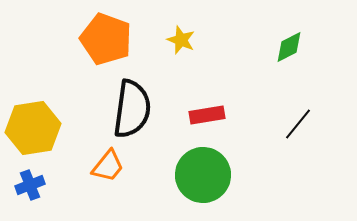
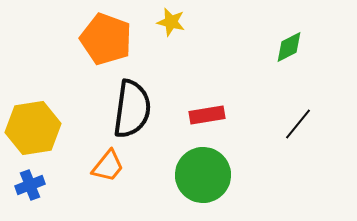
yellow star: moved 10 px left, 18 px up; rotated 8 degrees counterclockwise
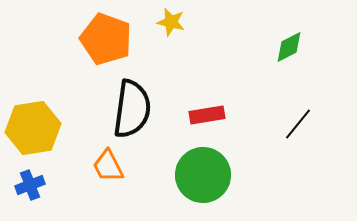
orange trapezoid: rotated 114 degrees clockwise
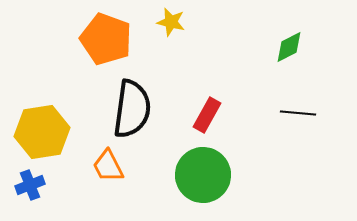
red rectangle: rotated 52 degrees counterclockwise
black line: moved 11 px up; rotated 56 degrees clockwise
yellow hexagon: moved 9 px right, 4 px down
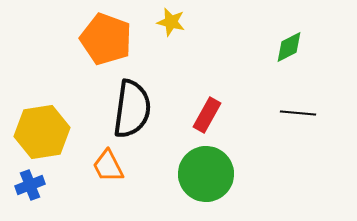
green circle: moved 3 px right, 1 px up
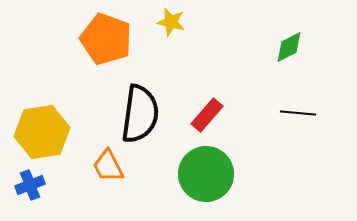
black semicircle: moved 8 px right, 5 px down
red rectangle: rotated 12 degrees clockwise
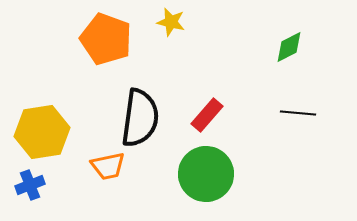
black semicircle: moved 4 px down
orange trapezoid: rotated 75 degrees counterclockwise
